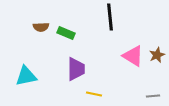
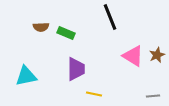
black line: rotated 16 degrees counterclockwise
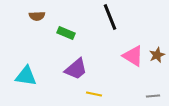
brown semicircle: moved 4 px left, 11 px up
purple trapezoid: rotated 50 degrees clockwise
cyan triangle: rotated 20 degrees clockwise
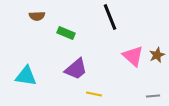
pink triangle: rotated 10 degrees clockwise
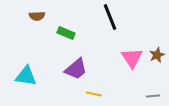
pink triangle: moved 1 px left, 2 px down; rotated 15 degrees clockwise
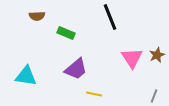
gray line: moved 1 px right; rotated 64 degrees counterclockwise
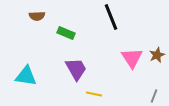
black line: moved 1 px right
purple trapezoid: rotated 80 degrees counterclockwise
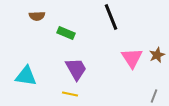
yellow line: moved 24 px left
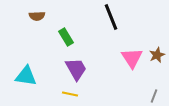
green rectangle: moved 4 px down; rotated 36 degrees clockwise
